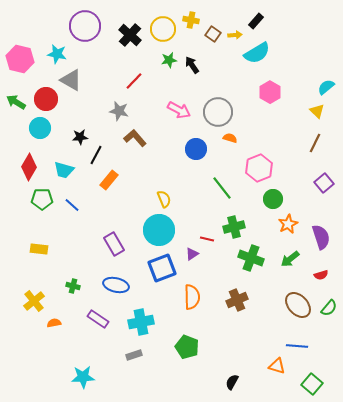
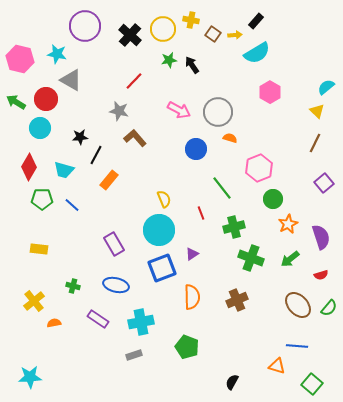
red line at (207, 239): moved 6 px left, 26 px up; rotated 56 degrees clockwise
cyan star at (83, 377): moved 53 px left
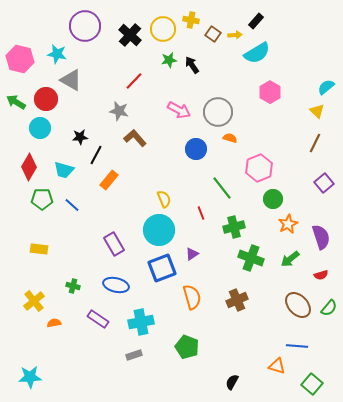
orange semicircle at (192, 297): rotated 15 degrees counterclockwise
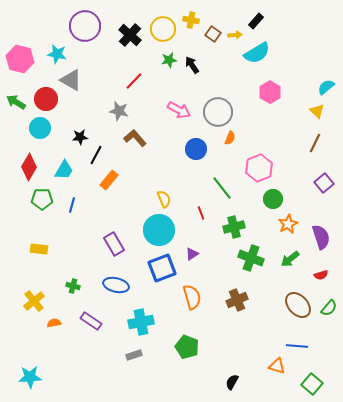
orange semicircle at (230, 138): rotated 96 degrees clockwise
cyan trapezoid at (64, 170): rotated 75 degrees counterclockwise
blue line at (72, 205): rotated 63 degrees clockwise
purple rectangle at (98, 319): moved 7 px left, 2 px down
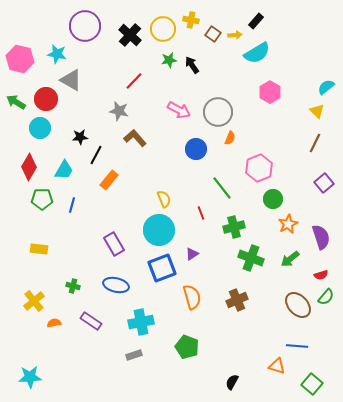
green semicircle at (329, 308): moved 3 px left, 11 px up
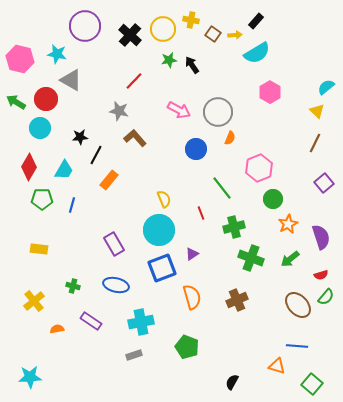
orange semicircle at (54, 323): moved 3 px right, 6 px down
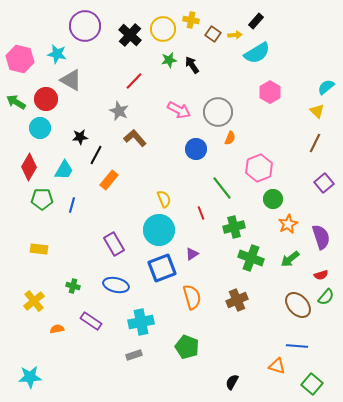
gray star at (119, 111): rotated 12 degrees clockwise
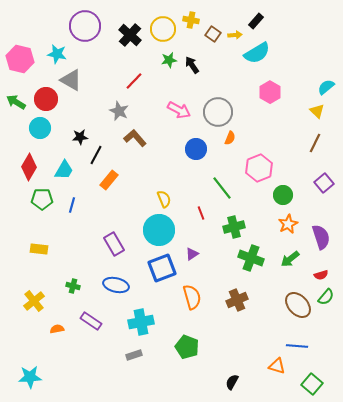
green circle at (273, 199): moved 10 px right, 4 px up
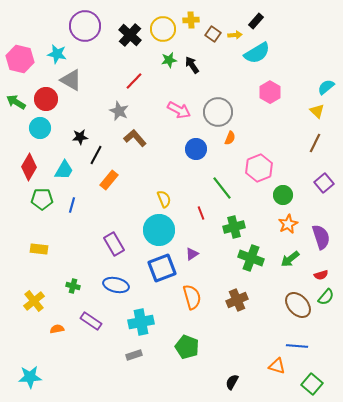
yellow cross at (191, 20): rotated 14 degrees counterclockwise
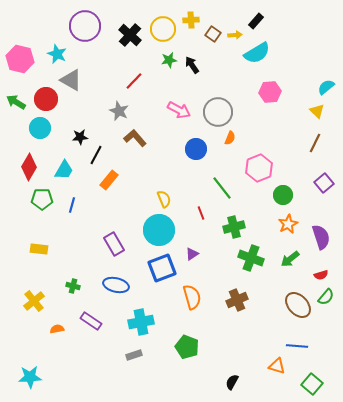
cyan star at (57, 54): rotated 12 degrees clockwise
pink hexagon at (270, 92): rotated 25 degrees clockwise
